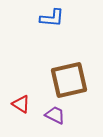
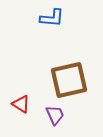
purple trapezoid: rotated 40 degrees clockwise
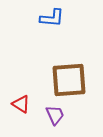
brown square: rotated 9 degrees clockwise
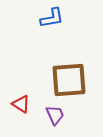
blue L-shape: rotated 15 degrees counterclockwise
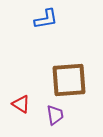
blue L-shape: moved 6 px left, 1 px down
purple trapezoid: rotated 15 degrees clockwise
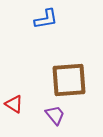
red triangle: moved 7 px left
purple trapezoid: rotated 30 degrees counterclockwise
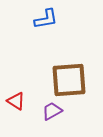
red triangle: moved 2 px right, 3 px up
purple trapezoid: moved 3 px left, 4 px up; rotated 80 degrees counterclockwise
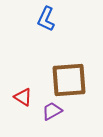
blue L-shape: rotated 125 degrees clockwise
red triangle: moved 7 px right, 4 px up
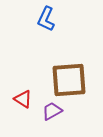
red triangle: moved 2 px down
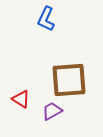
red triangle: moved 2 px left
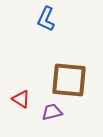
brown square: rotated 9 degrees clockwise
purple trapezoid: moved 1 px down; rotated 15 degrees clockwise
